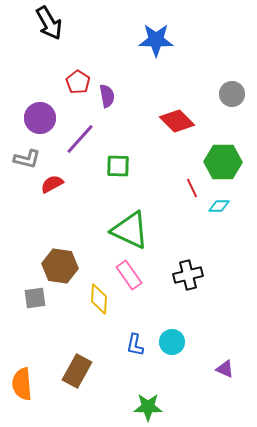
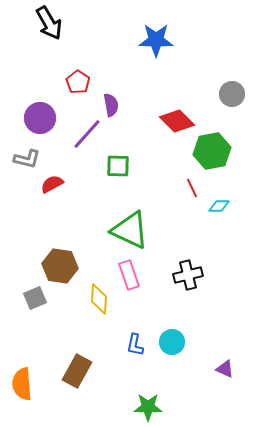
purple semicircle: moved 4 px right, 9 px down
purple line: moved 7 px right, 5 px up
green hexagon: moved 11 px left, 11 px up; rotated 12 degrees counterclockwise
pink rectangle: rotated 16 degrees clockwise
gray square: rotated 15 degrees counterclockwise
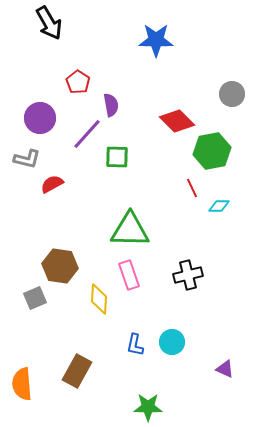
green square: moved 1 px left, 9 px up
green triangle: rotated 24 degrees counterclockwise
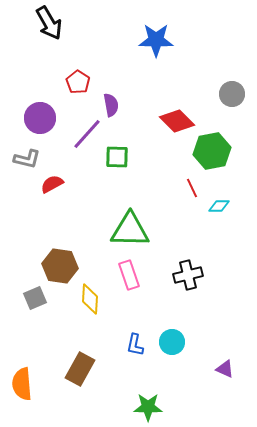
yellow diamond: moved 9 px left
brown rectangle: moved 3 px right, 2 px up
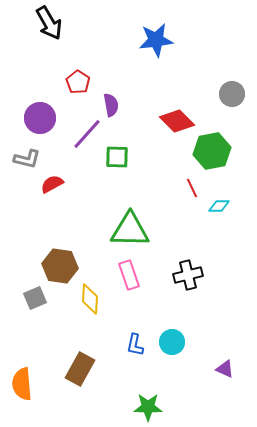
blue star: rotated 8 degrees counterclockwise
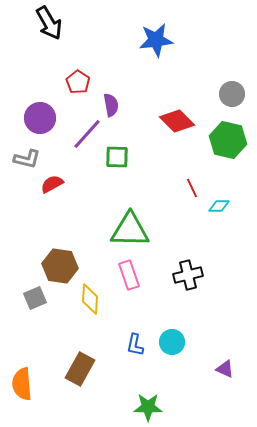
green hexagon: moved 16 px right, 11 px up; rotated 24 degrees clockwise
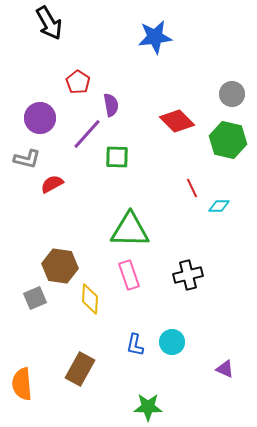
blue star: moved 1 px left, 3 px up
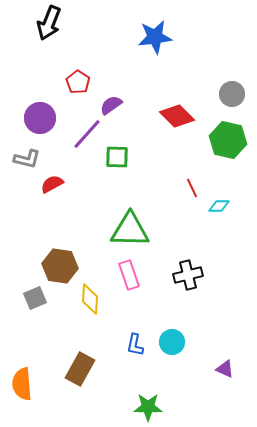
black arrow: rotated 52 degrees clockwise
purple semicircle: rotated 115 degrees counterclockwise
red diamond: moved 5 px up
